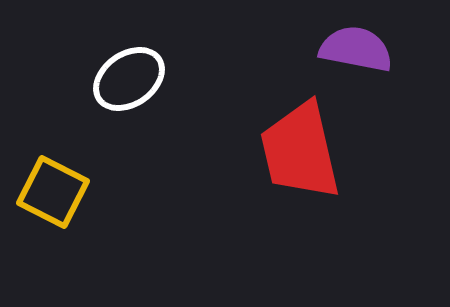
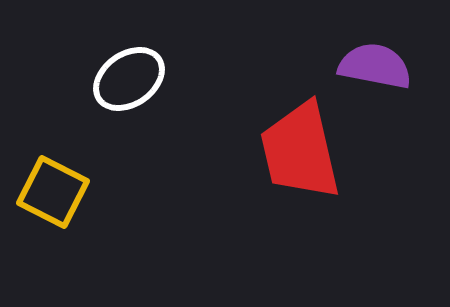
purple semicircle: moved 19 px right, 17 px down
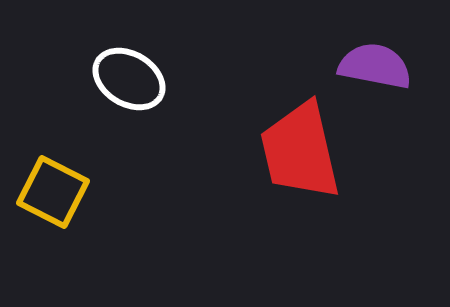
white ellipse: rotated 66 degrees clockwise
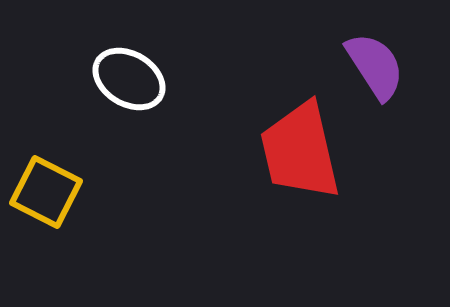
purple semicircle: rotated 46 degrees clockwise
yellow square: moved 7 px left
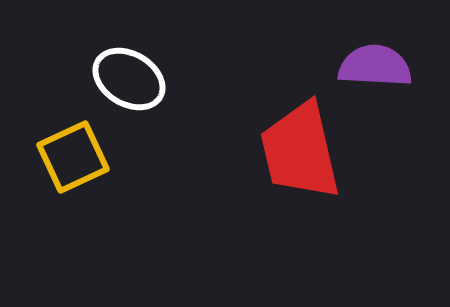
purple semicircle: rotated 54 degrees counterclockwise
yellow square: moved 27 px right, 35 px up; rotated 38 degrees clockwise
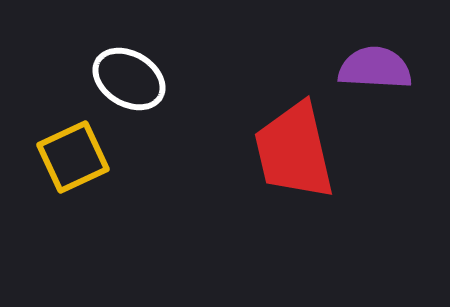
purple semicircle: moved 2 px down
red trapezoid: moved 6 px left
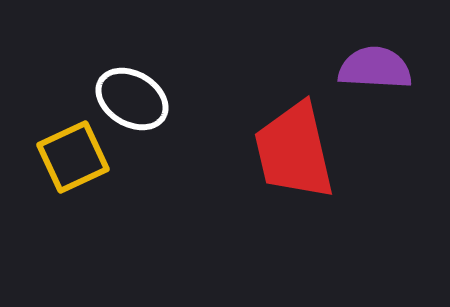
white ellipse: moved 3 px right, 20 px down
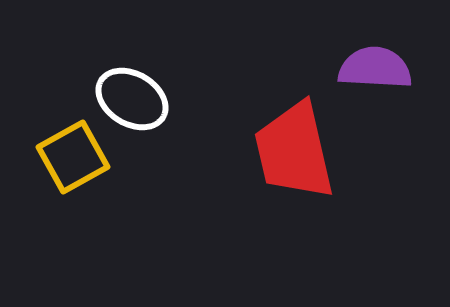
yellow square: rotated 4 degrees counterclockwise
